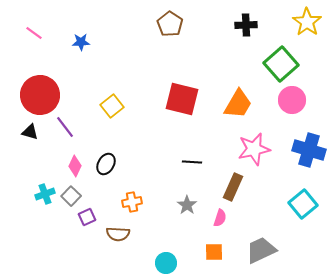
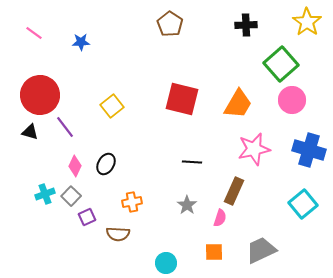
brown rectangle: moved 1 px right, 4 px down
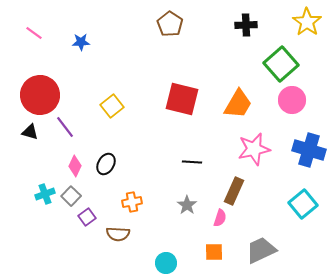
purple square: rotated 12 degrees counterclockwise
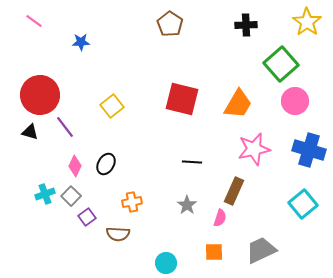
pink line: moved 12 px up
pink circle: moved 3 px right, 1 px down
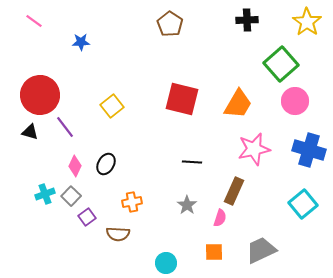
black cross: moved 1 px right, 5 px up
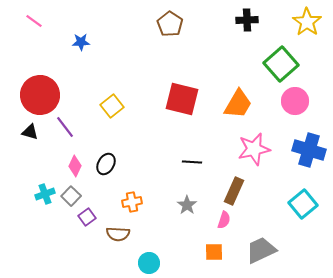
pink semicircle: moved 4 px right, 2 px down
cyan circle: moved 17 px left
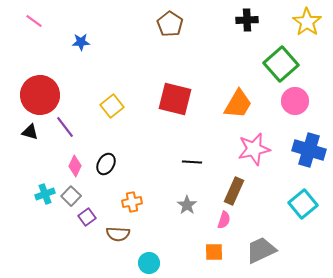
red square: moved 7 px left
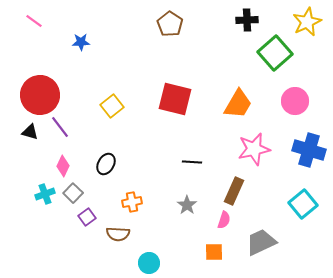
yellow star: rotated 12 degrees clockwise
green square: moved 6 px left, 11 px up
purple line: moved 5 px left
pink diamond: moved 12 px left
gray square: moved 2 px right, 3 px up
gray trapezoid: moved 8 px up
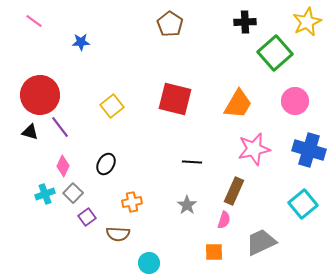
black cross: moved 2 px left, 2 px down
